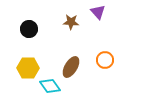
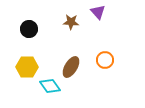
yellow hexagon: moved 1 px left, 1 px up
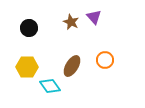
purple triangle: moved 4 px left, 5 px down
brown star: rotated 21 degrees clockwise
black circle: moved 1 px up
brown ellipse: moved 1 px right, 1 px up
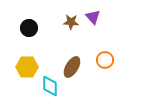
purple triangle: moved 1 px left
brown star: rotated 21 degrees counterclockwise
brown ellipse: moved 1 px down
cyan diamond: rotated 35 degrees clockwise
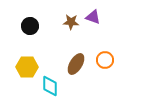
purple triangle: rotated 28 degrees counterclockwise
black circle: moved 1 px right, 2 px up
brown ellipse: moved 4 px right, 3 px up
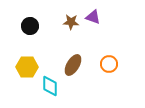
orange circle: moved 4 px right, 4 px down
brown ellipse: moved 3 px left, 1 px down
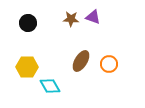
brown star: moved 3 px up
black circle: moved 2 px left, 3 px up
brown ellipse: moved 8 px right, 4 px up
cyan diamond: rotated 30 degrees counterclockwise
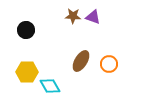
brown star: moved 2 px right, 3 px up
black circle: moved 2 px left, 7 px down
yellow hexagon: moved 5 px down
